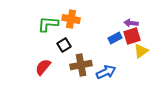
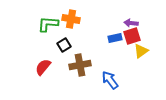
blue rectangle: rotated 16 degrees clockwise
brown cross: moved 1 px left
blue arrow: moved 4 px right, 8 px down; rotated 102 degrees counterclockwise
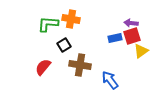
brown cross: rotated 20 degrees clockwise
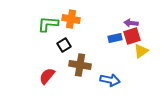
red semicircle: moved 4 px right, 9 px down
blue arrow: rotated 138 degrees clockwise
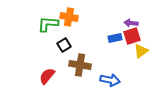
orange cross: moved 2 px left, 2 px up
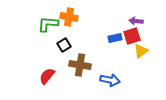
purple arrow: moved 5 px right, 2 px up
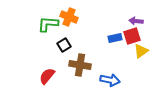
orange cross: rotated 12 degrees clockwise
